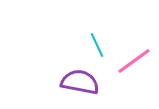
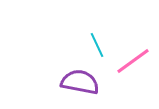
pink line: moved 1 px left
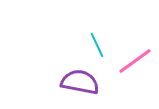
pink line: moved 2 px right
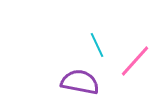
pink line: rotated 12 degrees counterclockwise
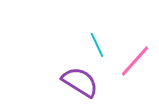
purple semicircle: rotated 21 degrees clockwise
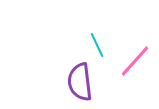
purple semicircle: rotated 129 degrees counterclockwise
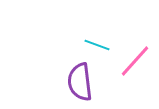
cyan line: rotated 45 degrees counterclockwise
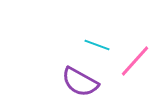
purple semicircle: rotated 54 degrees counterclockwise
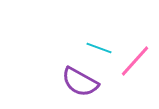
cyan line: moved 2 px right, 3 px down
